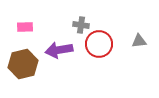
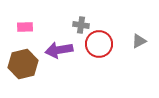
gray triangle: rotated 21 degrees counterclockwise
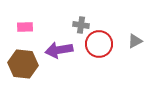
gray triangle: moved 4 px left
brown hexagon: rotated 20 degrees clockwise
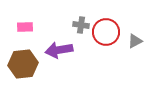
red circle: moved 7 px right, 12 px up
brown hexagon: rotated 12 degrees counterclockwise
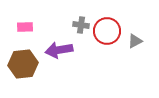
red circle: moved 1 px right, 1 px up
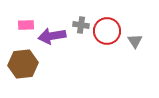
pink rectangle: moved 1 px right, 2 px up
gray triangle: rotated 35 degrees counterclockwise
purple arrow: moved 7 px left, 14 px up
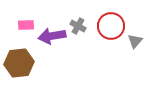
gray cross: moved 3 px left, 1 px down; rotated 21 degrees clockwise
red circle: moved 4 px right, 5 px up
gray triangle: rotated 14 degrees clockwise
brown hexagon: moved 4 px left, 1 px up
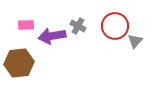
red circle: moved 4 px right
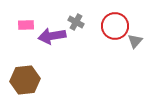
gray cross: moved 2 px left, 4 px up
brown hexagon: moved 6 px right, 17 px down
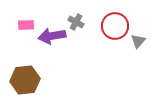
gray triangle: moved 3 px right
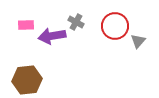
brown hexagon: moved 2 px right
